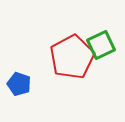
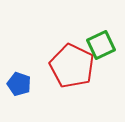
red pentagon: moved 9 px down; rotated 18 degrees counterclockwise
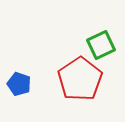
red pentagon: moved 8 px right, 13 px down; rotated 12 degrees clockwise
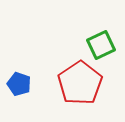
red pentagon: moved 4 px down
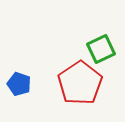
green square: moved 4 px down
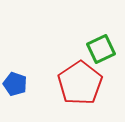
blue pentagon: moved 4 px left
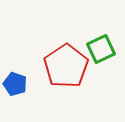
red pentagon: moved 14 px left, 17 px up
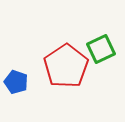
blue pentagon: moved 1 px right, 2 px up
